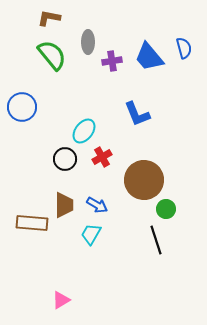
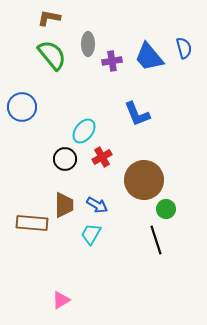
gray ellipse: moved 2 px down
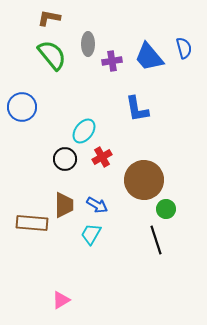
blue L-shape: moved 5 px up; rotated 12 degrees clockwise
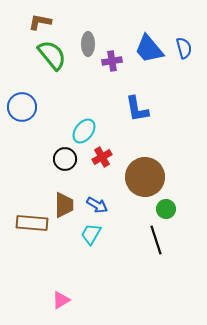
brown L-shape: moved 9 px left, 4 px down
blue trapezoid: moved 8 px up
brown circle: moved 1 px right, 3 px up
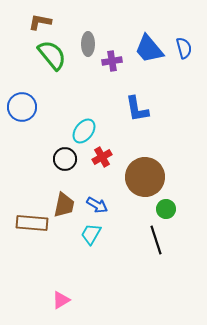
brown trapezoid: rotated 12 degrees clockwise
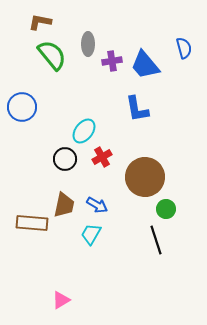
blue trapezoid: moved 4 px left, 16 px down
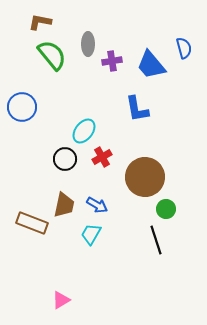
blue trapezoid: moved 6 px right
brown rectangle: rotated 16 degrees clockwise
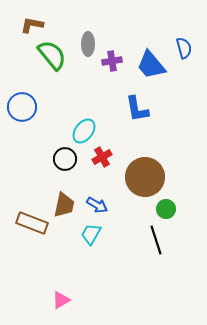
brown L-shape: moved 8 px left, 3 px down
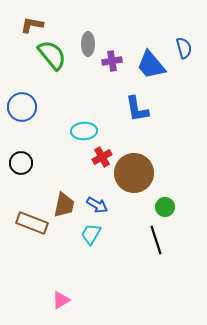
cyan ellipse: rotated 50 degrees clockwise
black circle: moved 44 px left, 4 px down
brown circle: moved 11 px left, 4 px up
green circle: moved 1 px left, 2 px up
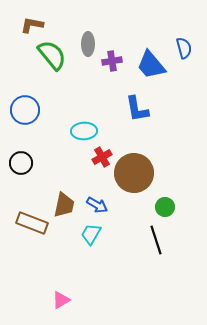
blue circle: moved 3 px right, 3 px down
